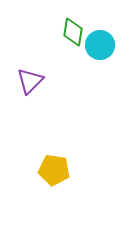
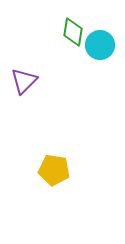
purple triangle: moved 6 px left
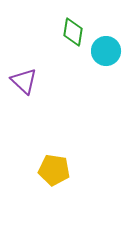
cyan circle: moved 6 px right, 6 px down
purple triangle: rotated 32 degrees counterclockwise
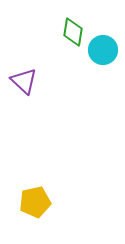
cyan circle: moved 3 px left, 1 px up
yellow pentagon: moved 19 px left, 32 px down; rotated 20 degrees counterclockwise
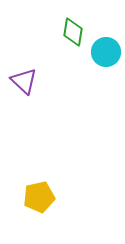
cyan circle: moved 3 px right, 2 px down
yellow pentagon: moved 4 px right, 5 px up
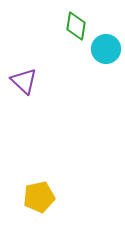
green diamond: moved 3 px right, 6 px up
cyan circle: moved 3 px up
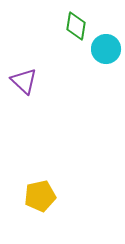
yellow pentagon: moved 1 px right, 1 px up
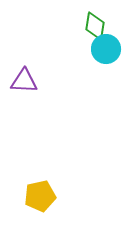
green diamond: moved 19 px right
purple triangle: rotated 40 degrees counterclockwise
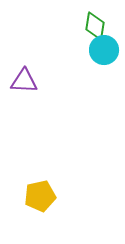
cyan circle: moved 2 px left, 1 px down
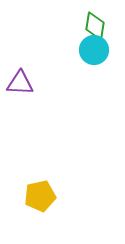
cyan circle: moved 10 px left
purple triangle: moved 4 px left, 2 px down
